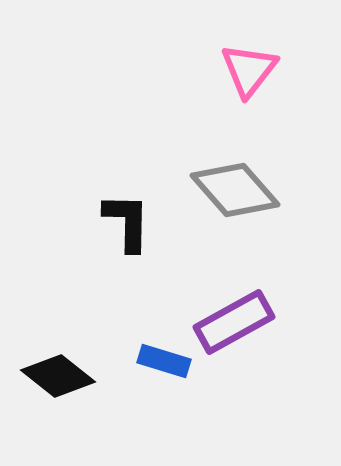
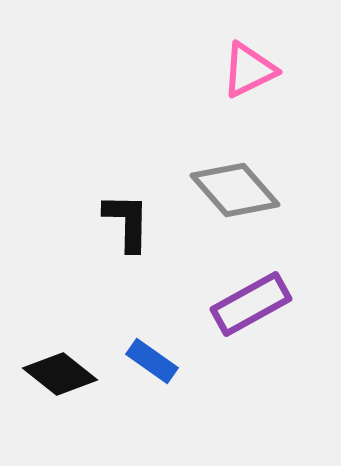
pink triangle: rotated 26 degrees clockwise
purple rectangle: moved 17 px right, 18 px up
blue rectangle: moved 12 px left; rotated 18 degrees clockwise
black diamond: moved 2 px right, 2 px up
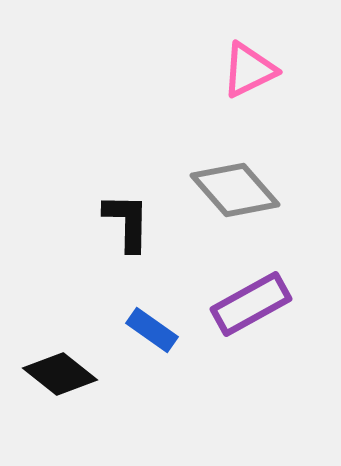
blue rectangle: moved 31 px up
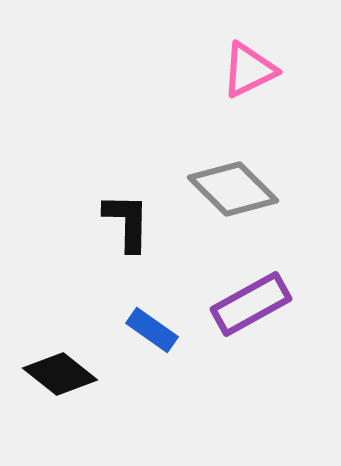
gray diamond: moved 2 px left, 1 px up; rotated 4 degrees counterclockwise
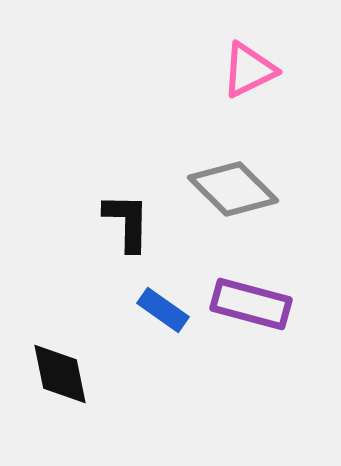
purple rectangle: rotated 44 degrees clockwise
blue rectangle: moved 11 px right, 20 px up
black diamond: rotated 40 degrees clockwise
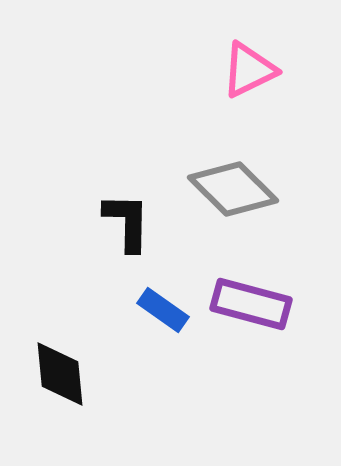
black diamond: rotated 6 degrees clockwise
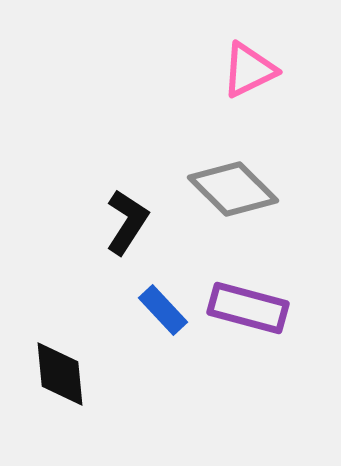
black L-shape: rotated 32 degrees clockwise
purple rectangle: moved 3 px left, 4 px down
blue rectangle: rotated 12 degrees clockwise
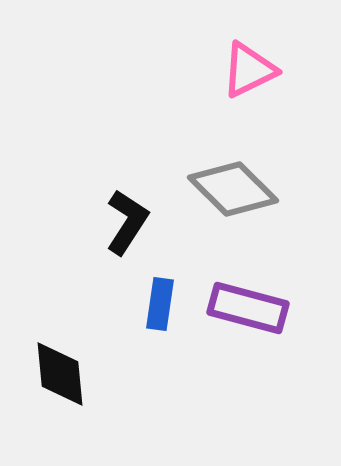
blue rectangle: moved 3 px left, 6 px up; rotated 51 degrees clockwise
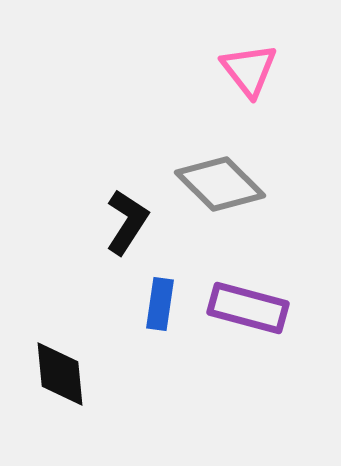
pink triangle: rotated 42 degrees counterclockwise
gray diamond: moved 13 px left, 5 px up
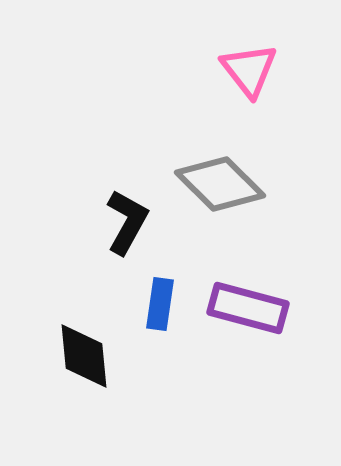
black L-shape: rotated 4 degrees counterclockwise
black diamond: moved 24 px right, 18 px up
